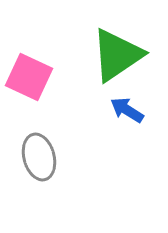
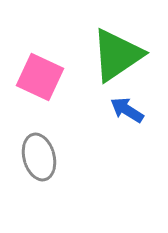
pink square: moved 11 px right
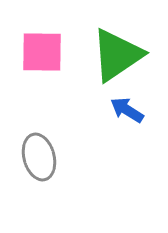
pink square: moved 2 px right, 25 px up; rotated 24 degrees counterclockwise
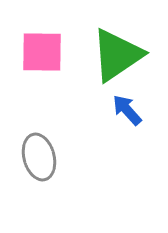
blue arrow: rotated 16 degrees clockwise
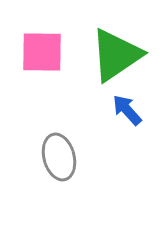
green triangle: moved 1 px left
gray ellipse: moved 20 px right
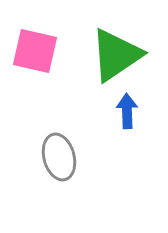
pink square: moved 7 px left, 1 px up; rotated 12 degrees clockwise
blue arrow: moved 1 px down; rotated 40 degrees clockwise
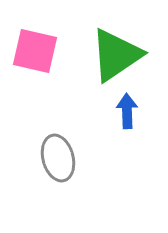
gray ellipse: moved 1 px left, 1 px down
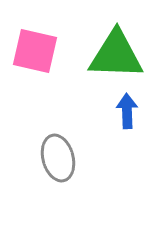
green triangle: rotated 36 degrees clockwise
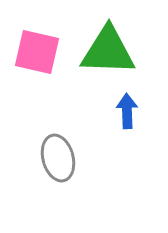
pink square: moved 2 px right, 1 px down
green triangle: moved 8 px left, 4 px up
